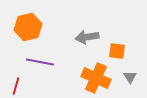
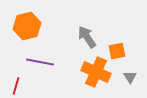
orange hexagon: moved 1 px left, 1 px up
gray arrow: rotated 65 degrees clockwise
orange square: rotated 18 degrees counterclockwise
orange cross: moved 6 px up
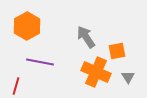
orange hexagon: rotated 16 degrees counterclockwise
gray arrow: moved 1 px left
gray triangle: moved 2 px left
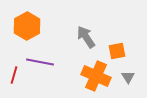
orange cross: moved 4 px down
red line: moved 2 px left, 11 px up
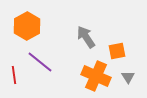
purple line: rotated 28 degrees clockwise
red line: rotated 24 degrees counterclockwise
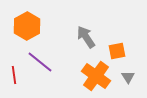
orange cross: rotated 12 degrees clockwise
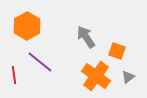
orange square: rotated 30 degrees clockwise
gray triangle: rotated 24 degrees clockwise
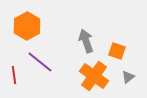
gray arrow: moved 4 px down; rotated 15 degrees clockwise
orange cross: moved 2 px left
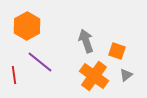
gray triangle: moved 2 px left, 2 px up
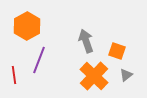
purple line: moved 1 px left, 2 px up; rotated 72 degrees clockwise
orange cross: rotated 8 degrees clockwise
